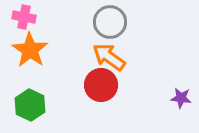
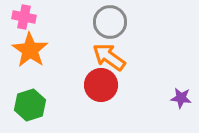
green hexagon: rotated 16 degrees clockwise
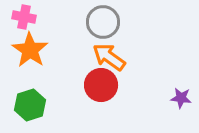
gray circle: moved 7 px left
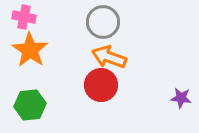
orange arrow: rotated 16 degrees counterclockwise
green hexagon: rotated 12 degrees clockwise
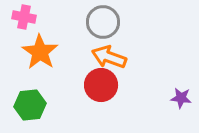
orange star: moved 10 px right, 2 px down
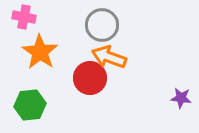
gray circle: moved 1 px left, 3 px down
red circle: moved 11 px left, 7 px up
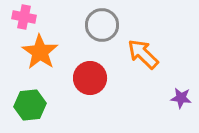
orange arrow: moved 34 px right, 3 px up; rotated 24 degrees clockwise
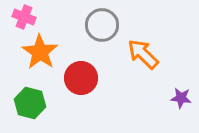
pink cross: rotated 10 degrees clockwise
red circle: moved 9 px left
green hexagon: moved 2 px up; rotated 20 degrees clockwise
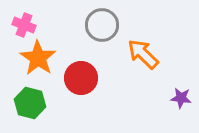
pink cross: moved 8 px down
orange star: moved 2 px left, 6 px down
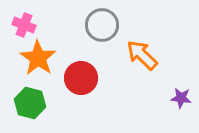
orange arrow: moved 1 px left, 1 px down
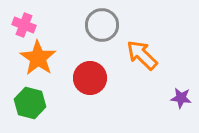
red circle: moved 9 px right
